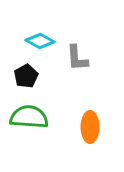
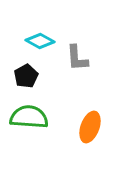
orange ellipse: rotated 20 degrees clockwise
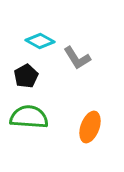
gray L-shape: rotated 28 degrees counterclockwise
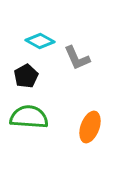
gray L-shape: rotated 8 degrees clockwise
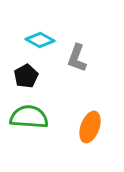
cyan diamond: moved 1 px up
gray L-shape: rotated 44 degrees clockwise
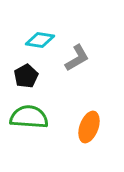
cyan diamond: rotated 20 degrees counterclockwise
gray L-shape: rotated 140 degrees counterclockwise
orange ellipse: moved 1 px left
